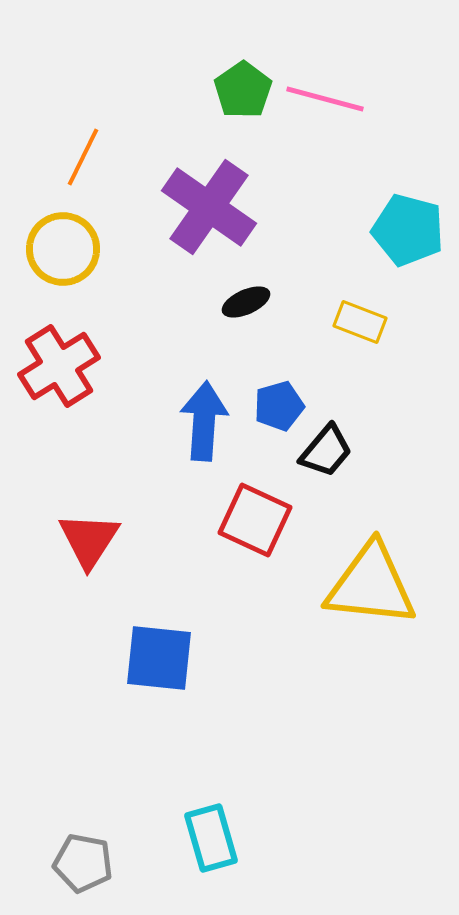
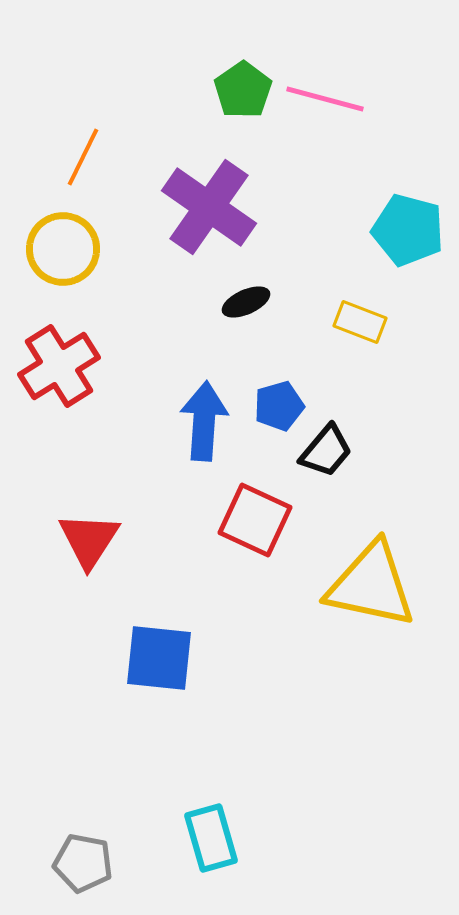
yellow triangle: rotated 6 degrees clockwise
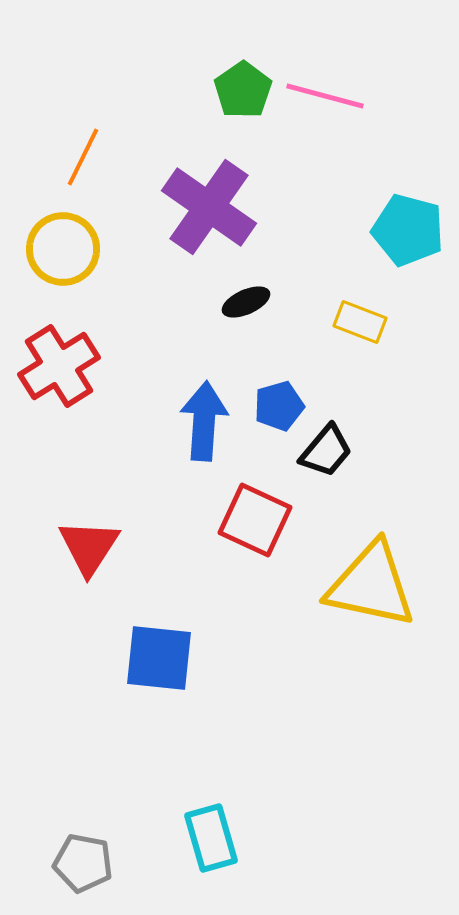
pink line: moved 3 px up
red triangle: moved 7 px down
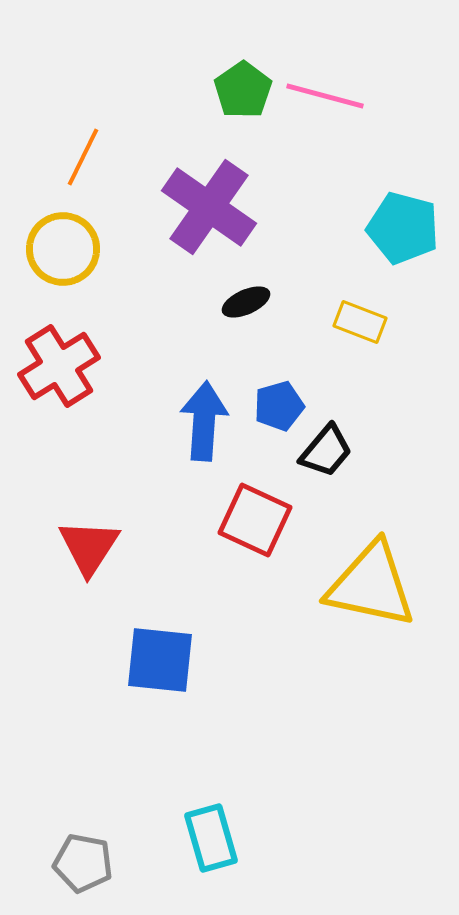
cyan pentagon: moved 5 px left, 2 px up
blue square: moved 1 px right, 2 px down
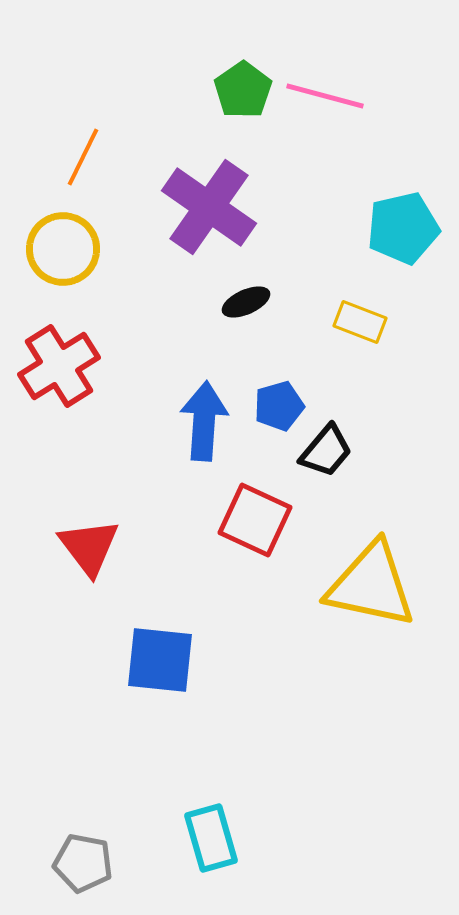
cyan pentagon: rotated 28 degrees counterclockwise
red triangle: rotated 10 degrees counterclockwise
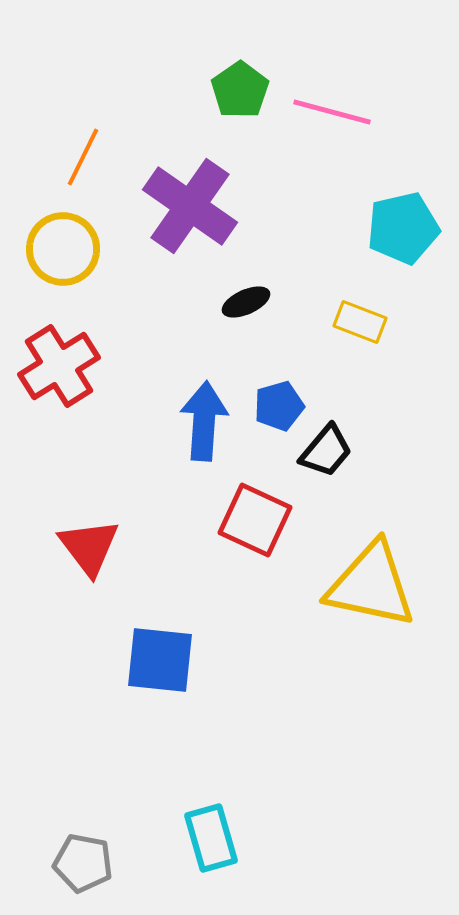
green pentagon: moved 3 px left
pink line: moved 7 px right, 16 px down
purple cross: moved 19 px left, 1 px up
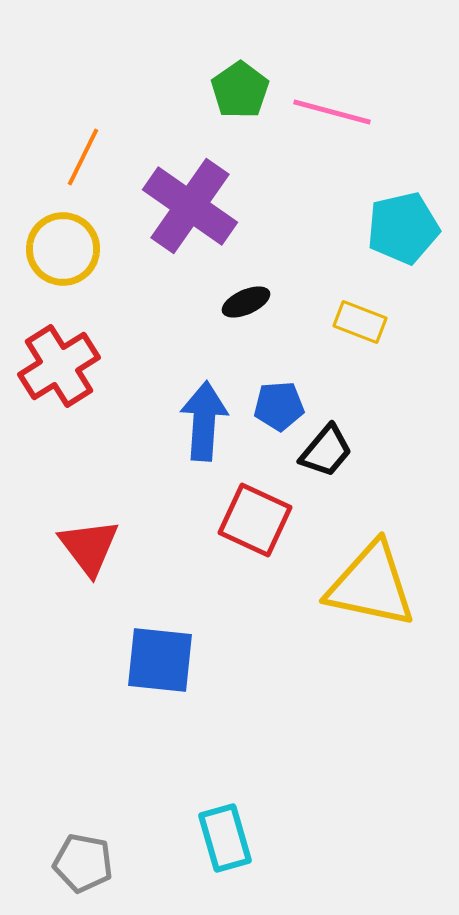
blue pentagon: rotated 12 degrees clockwise
cyan rectangle: moved 14 px right
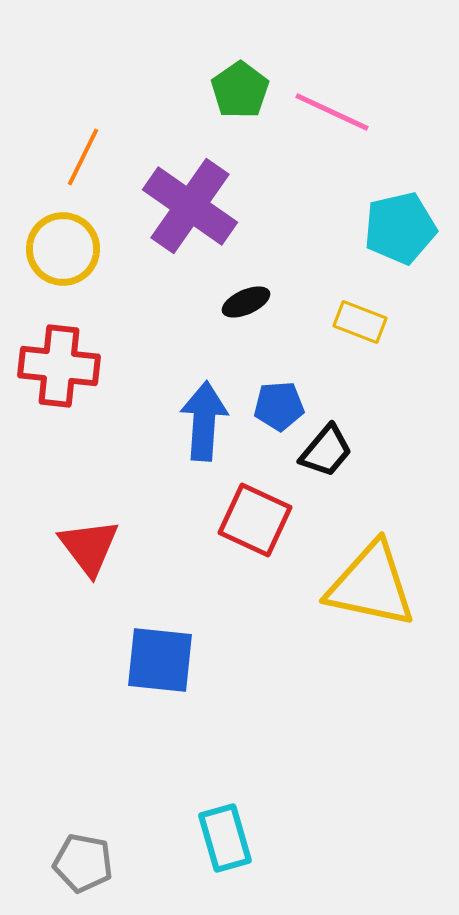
pink line: rotated 10 degrees clockwise
cyan pentagon: moved 3 px left
red cross: rotated 38 degrees clockwise
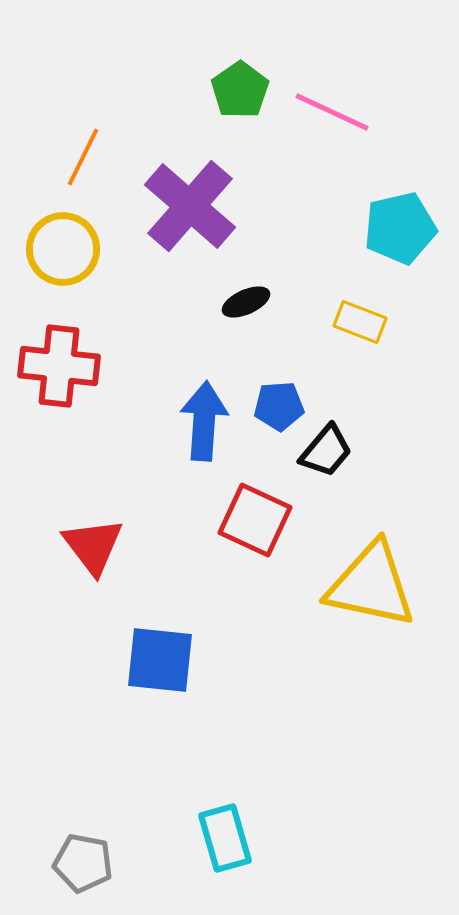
purple cross: rotated 6 degrees clockwise
red triangle: moved 4 px right, 1 px up
